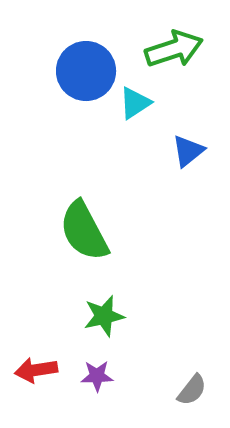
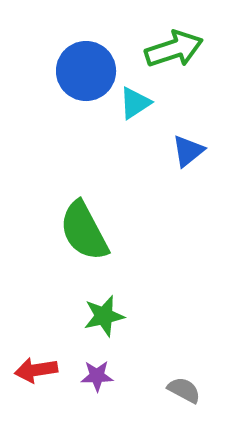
gray semicircle: moved 8 px left; rotated 100 degrees counterclockwise
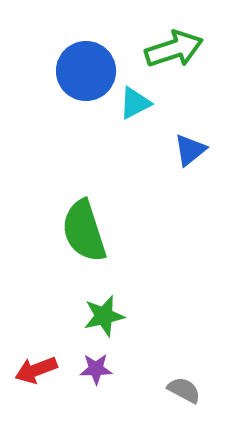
cyan triangle: rotated 6 degrees clockwise
blue triangle: moved 2 px right, 1 px up
green semicircle: rotated 10 degrees clockwise
red arrow: rotated 12 degrees counterclockwise
purple star: moved 1 px left, 7 px up
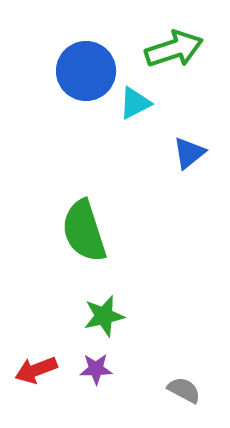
blue triangle: moved 1 px left, 3 px down
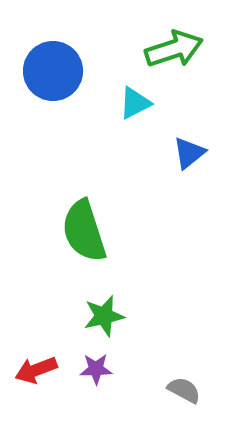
blue circle: moved 33 px left
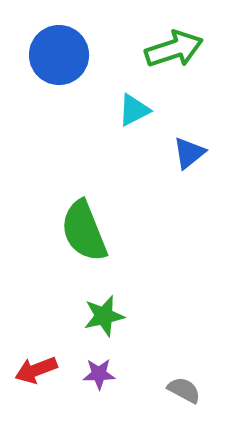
blue circle: moved 6 px right, 16 px up
cyan triangle: moved 1 px left, 7 px down
green semicircle: rotated 4 degrees counterclockwise
purple star: moved 3 px right, 5 px down
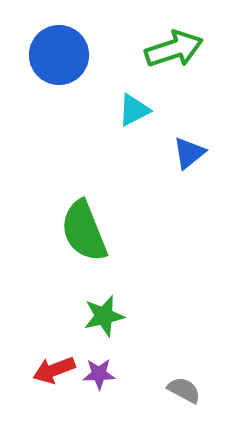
red arrow: moved 18 px right
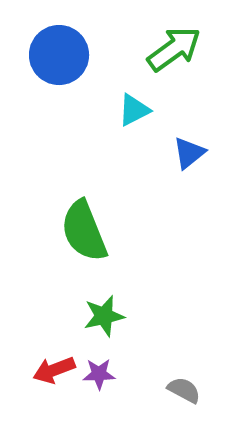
green arrow: rotated 18 degrees counterclockwise
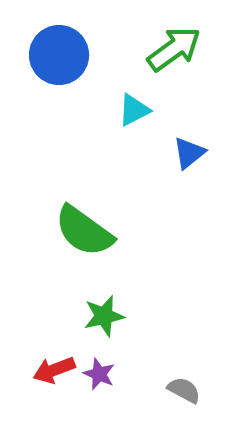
green semicircle: rotated 32 degrees counterclockwise
purple star: rotated 24 degrees clockwise
